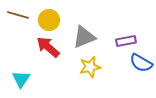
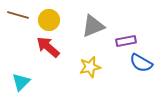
gray triangle: moved 9 px right, 11 px up
cyan triangle: moved 3 px down; rotated 12 degrees clockwise
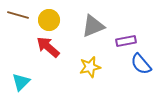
blue semicircle: moved 1 px down; rotated 20 degrees clockwise
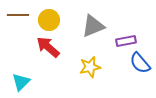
brown line: rotated 15 degrees counterclockwise
blue semicircle: moved 1 px left, 1 px up
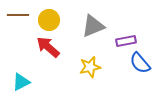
cyan triangle: rotated 18 degrees clockwise
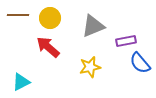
yellow circle: moved 1 px right, 2 px up
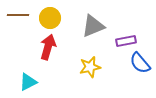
red arrow: rotated 65 degrees clockwise
cyan triangle: moved 7 px right
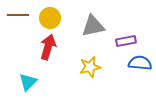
gray triangle: rotated 10 degrees clockwise
blue semicircle: rotated 135 degrees clockwise
cyan triangle: rotated 18 degrees counterclockwise
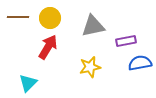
brown line: moved 2 px down
red arrow: rotated 15 degrees clockwise
blue semicircle: rotated 15 degrees counterclockwise
cyan triangle: moved 1 px down
